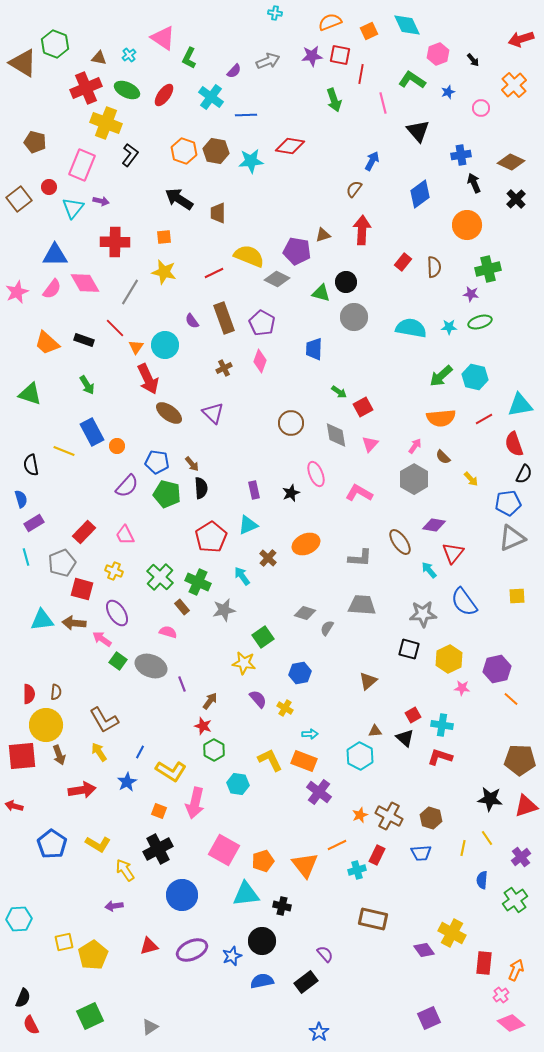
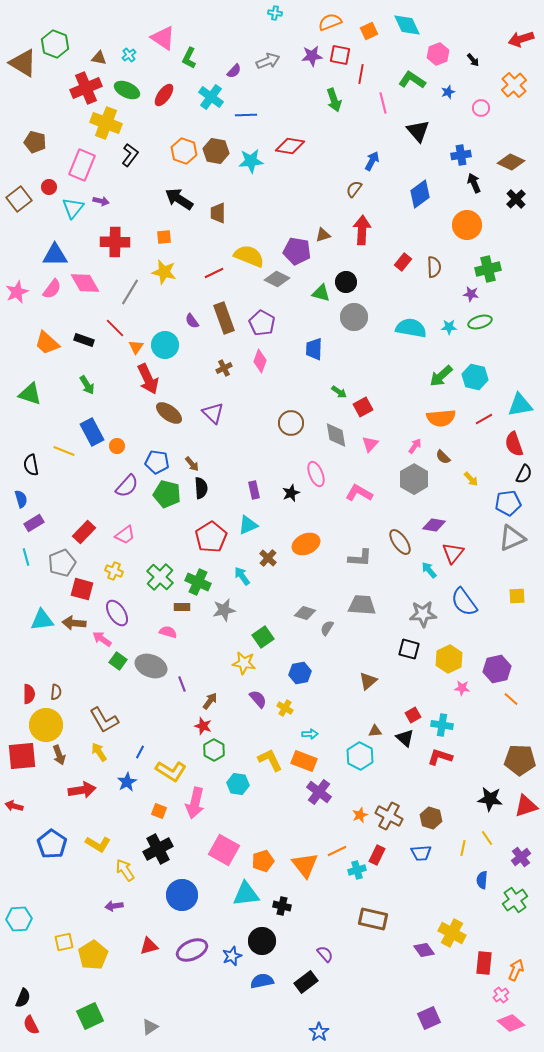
pink trapezoid at (125, 535): rotated 100 degrees counterclockwise
brown rectangle at (182, 607): rotated 49 degrees counterclockwise
orange line at (337, 845): moved 6 px down
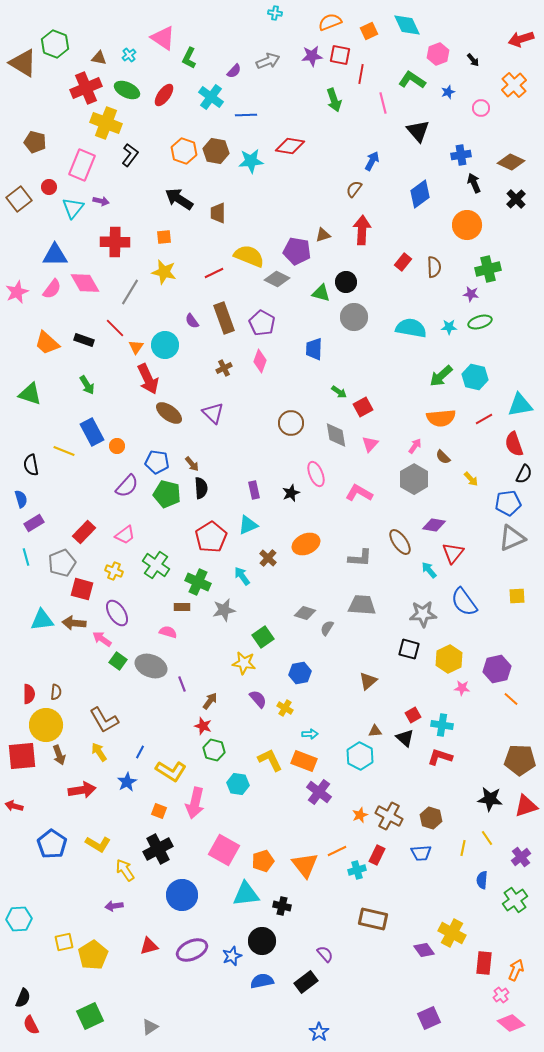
green cross at (160, 577): moved 4 px left, 12 px up; rotated 8 degrees counterclockwise
green hexagon at (214, 750): rotated 15 degrees counterclockwise
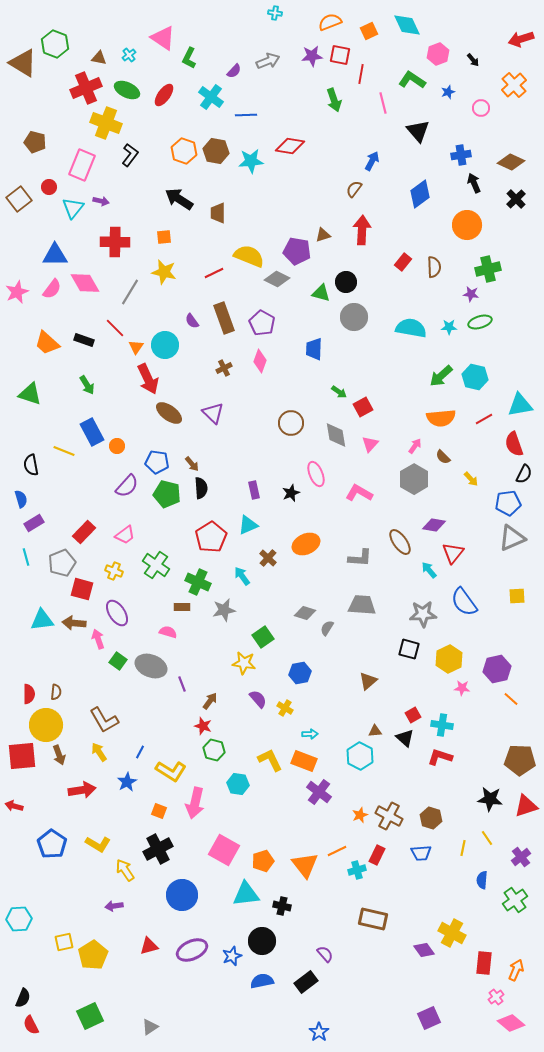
pink arrow at (102, 639): moved 4 px left; rotated 36 degrees clockwise
pink cross at (501, 995): moved 5 px left, 2 px down
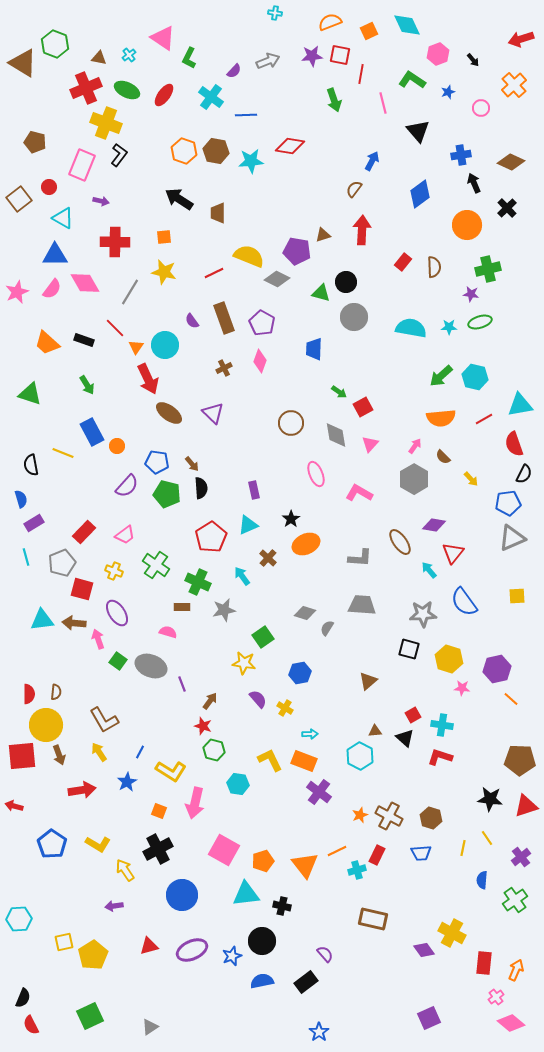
black L-shape at (130, 155): moved 11 px left
black cross at (516, 199): moved 9 px left, 9 px down
cyan triangle at (73, 208): moved 10 px left, 10 px down; rotated 40 degrees counterclockwise
yellow line at (64, 451): moved 1 px left, 2 px down
black star at (291, 493): moved 26 px down; rotated 12 degrees counterclockwise
yellow hexagon at (449, 659): rotated 16 degrees counterclockwise
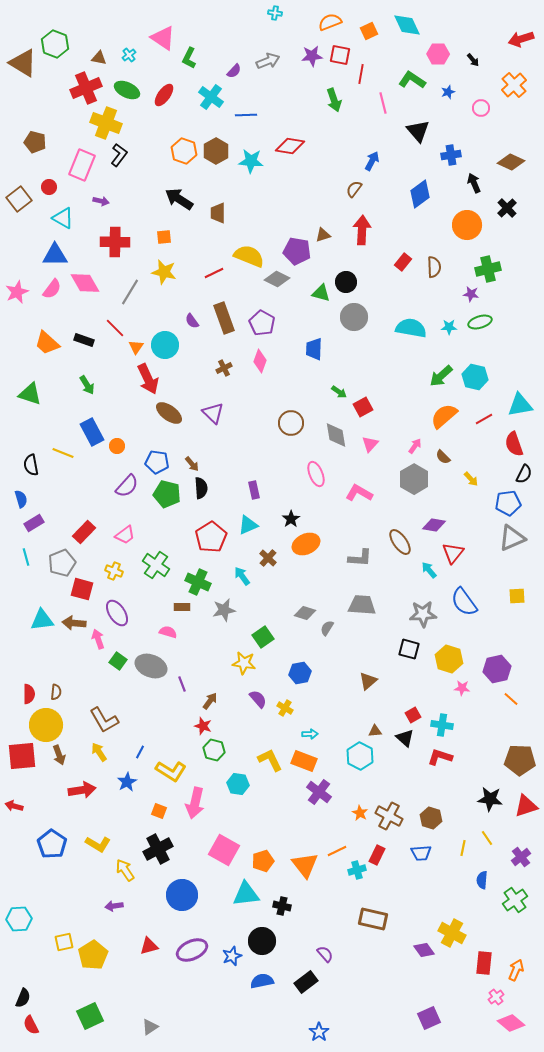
pink hexagon at (438, 54): rotated 20 degrees clockwise
brown hexagon at (216, 151): rotated 20 degrees clockwise
blue cross at (461, 155): moved 10 px left
cyan star at (251, 161): rotated 10 degrees clockwise
orange semicircle at (441, 418): moved 3 px right, 2 px up; rotated 144 degrees clockwise
orange star at (360, 815): moved 2 px up; rotated 21 degrees counterclockwise
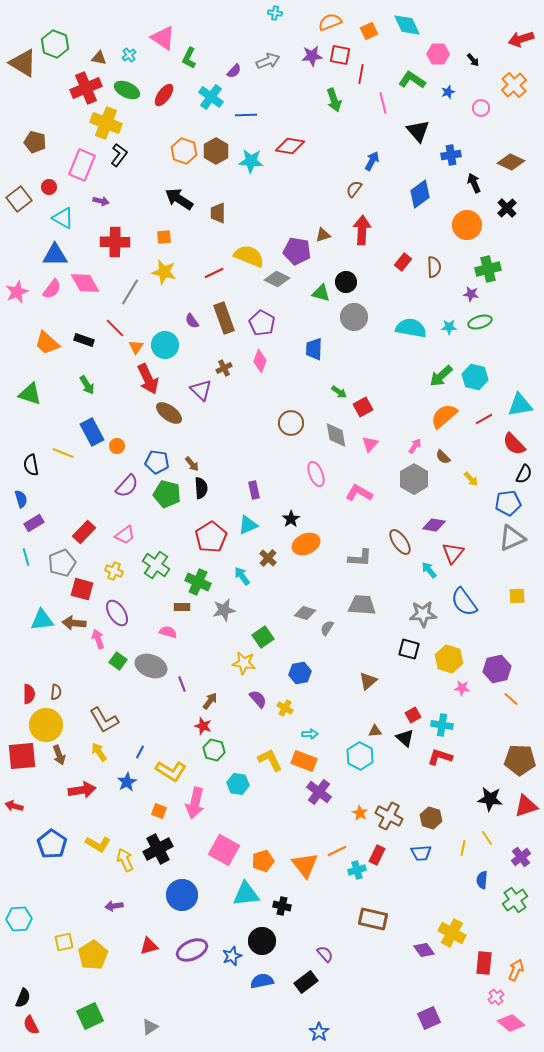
purple triangle at (213, 413): moved 12 px left, 23 px up
red semicircle at (514, 444): rotated 25 degrees counterclockwise
yellow arrow at (125, 870): moved 10 px up; rotated 10 degrees clockwise
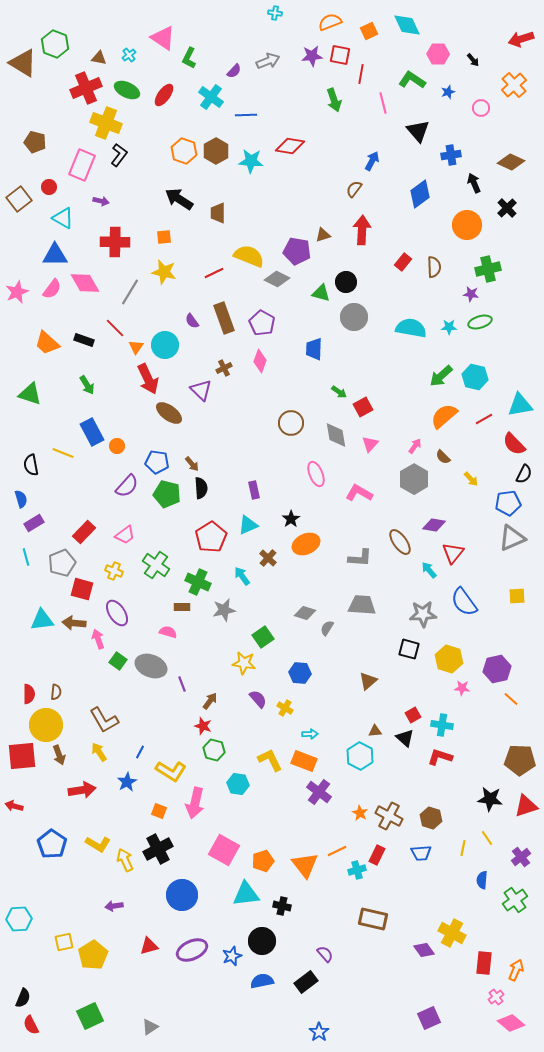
blue hexagon at (300, 673): rotated 15 degrees clockwise
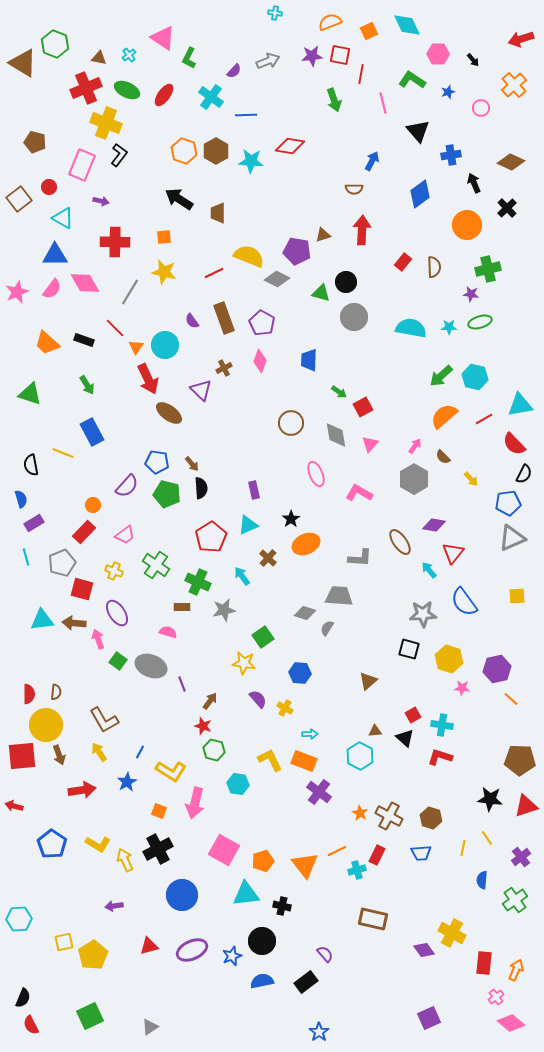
brown semicircle at (354, 189): rotated 126 degrees counterclockwise
blue trapezoid at (314, 349): moved 5 px left, 11 px down
orange circle at (117, 446): moved 24 px left, 59 px down
gray trapezoid at (362, 605): moved 23 px left, 9 px up
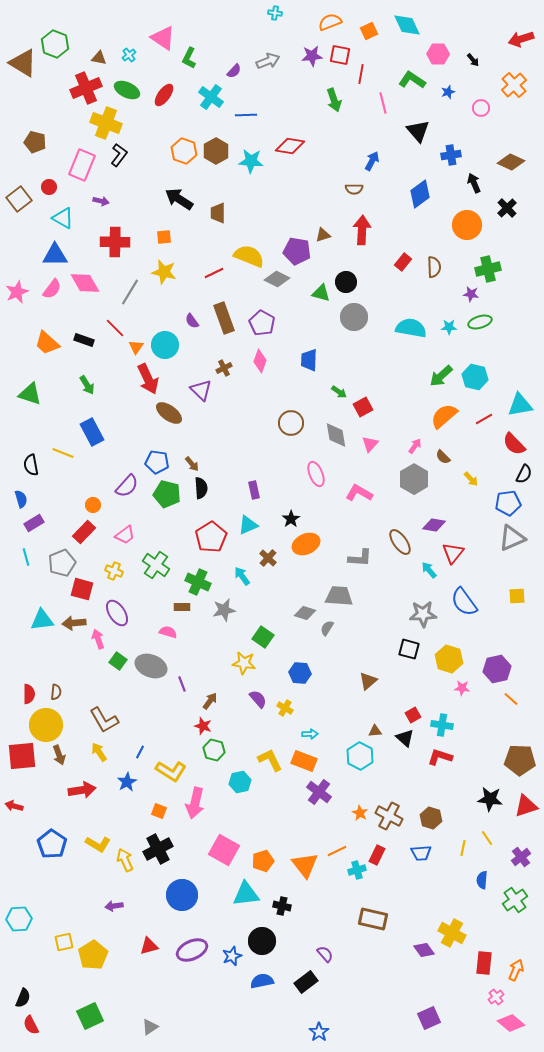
brown arrow at (74, 623): rotated 10 degrees counterclockwise
green square at (263, 637): rotated 20 degrees counterclockwise
cyan hexagon at (238, 784): moved 2 px right, 2 px up; rotated 20 degrees counterclockwise
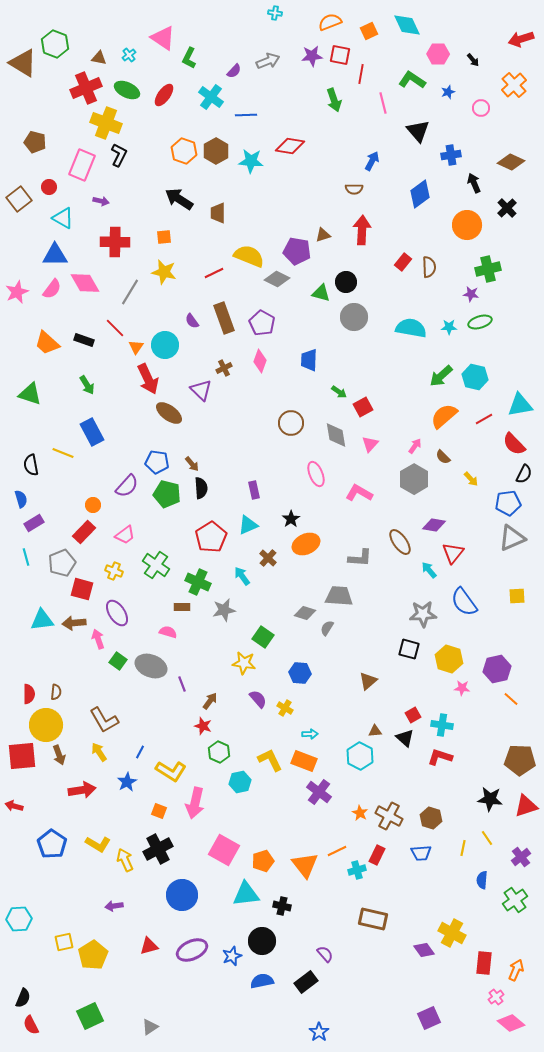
black L-shape at (119, 155): rotated 10 degrees counterclockwise
brown semicircle at (434, 267): moved 5 px left
green hexagon at (214, 750): moved 5 px right, 2 px down; rotated 10 degrees clockwise
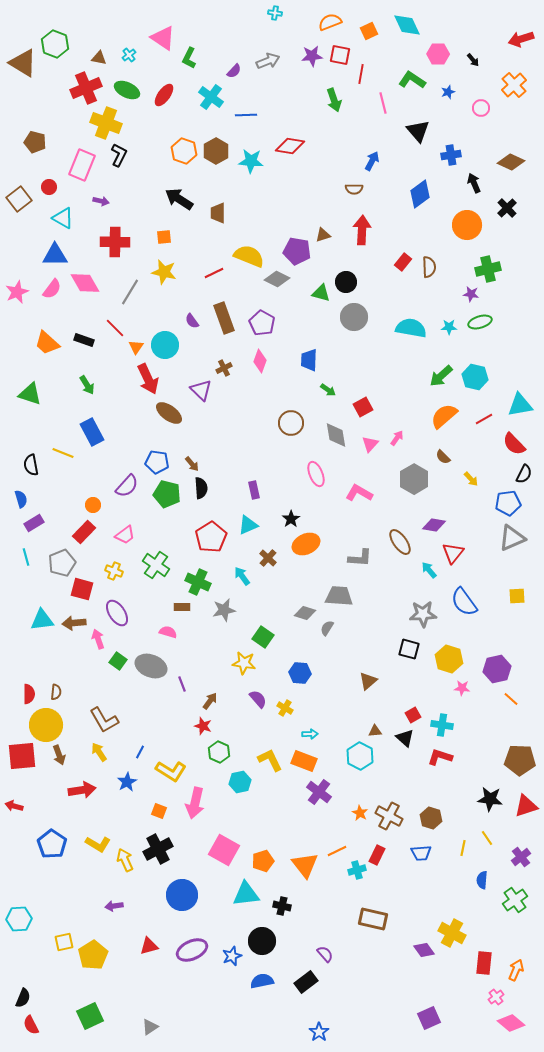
green arrow at (339, 392): moved 11 px left, 2 px up
pink arrow at (415, 446): moved 18 px left, 8 px up
